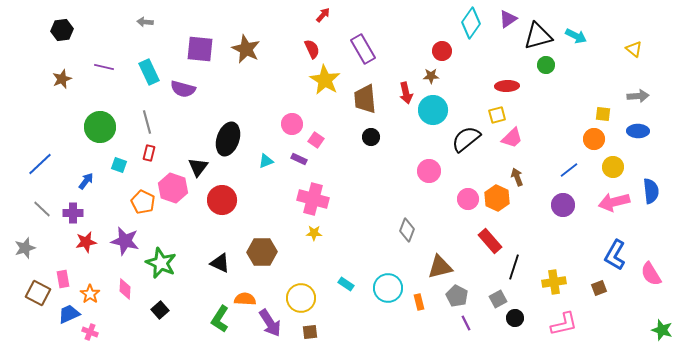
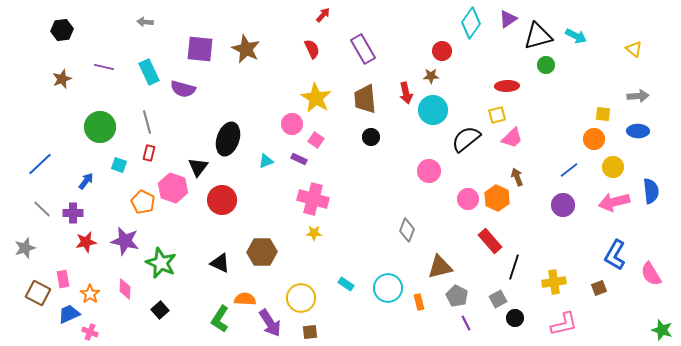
yellow star at (325, 80): moved 9 px left, 18 px down
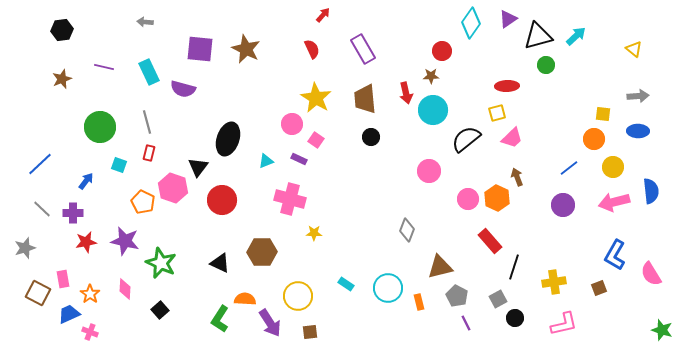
cyan arrow at (576, 36): rotated 70 degrees counterclockwise
yellow square at (497, 115): moved 2 px up
blue line at (569, 170): moved 2 px up
pink cross at (313, 199): moved 23 px left
yellow circle at (301, 298): moved 3 px left, 2 px up
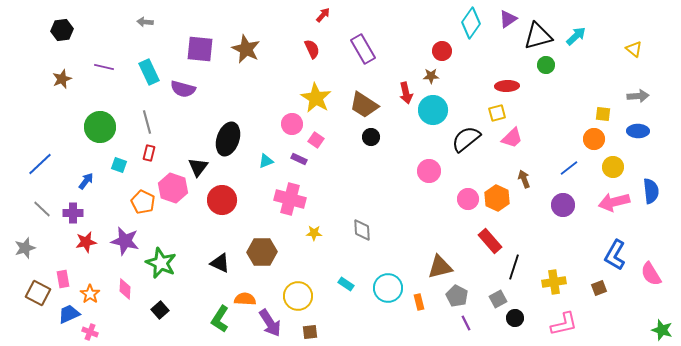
brown trapezoid at (365, 99): moved 1 px left, 6 px down; rotated 52 degrees counterclockwise
brown arrow at (517, 177): moved 7 px right, 2 px down
gray diamond at (407, 230): moved 45 px left; rotated 25 degrees counterclockwise
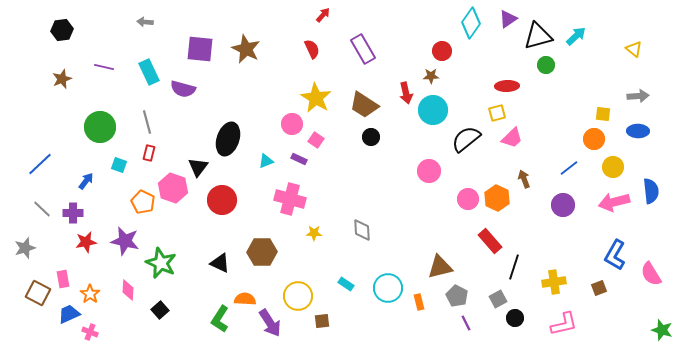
pink diamond at (125, 289): moved 3 px right, 1 px down
brown square at (310, 332): moved 12 px right, 11 px up
